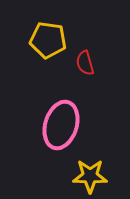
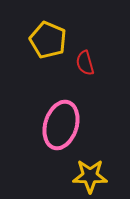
yellow pentagon: rotated 15 degrees clockwise
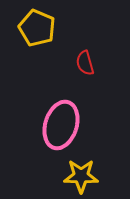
yellow pentagon: moved 11 px left, 12 px up
yellow star: moved 9 px left
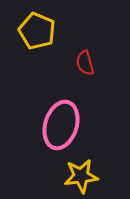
yellow pentagon: moved 3 px down
yellow star: rotated 8 degrees counterclockwise
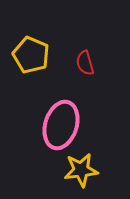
yellow pentagon: moved 6 px left, 24 px down
yellow star: moved 6 px up
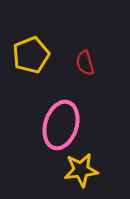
yellow pentagon: rotated 27 degrees clockwise
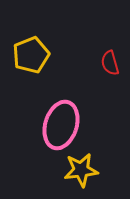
red semicircle: moved 25 px right
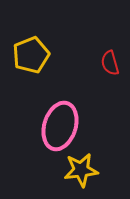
pink ellipse: moved 1 px left, 1 px down
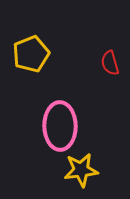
yellow pentagon: moved 1 px up
pink ellipse: rotated 18 degrees counterclockwise
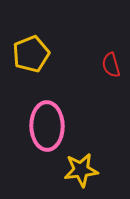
red semicircle: moved 1 px right, 2 px down
pink ellipse: moved 13 px left
